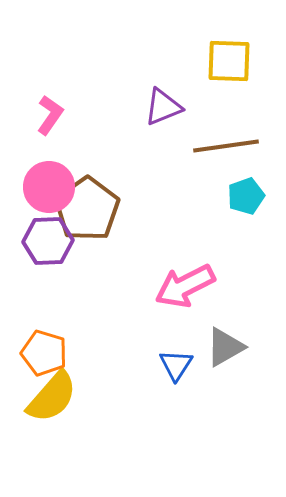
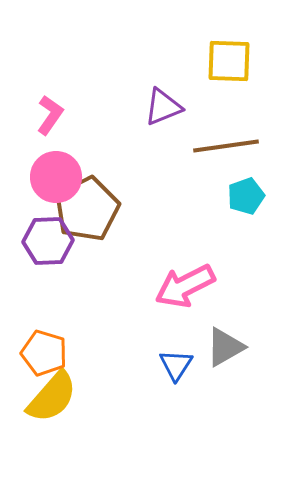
pink circle: moved 7 px right, 10 px up
brown pentagon: rotated 8 degrees clockwise
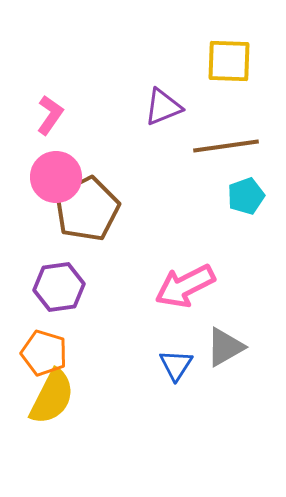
purple hexagon: moved 11 px right, 46 px down; rotated 6 degrees counterclockwise
yellow semicircle: rotated 14 degrees counterclockwise
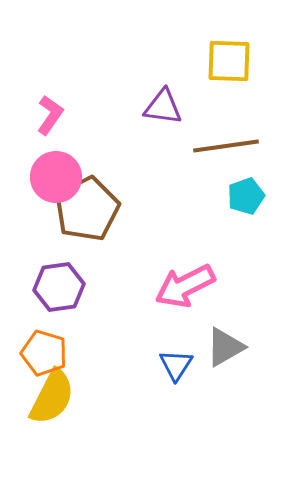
purple triangle: rotated 30 degrees clockwise
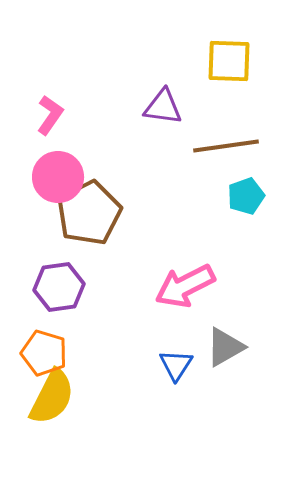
pink circle: moved 2 px right
brown pentagon: moved 2 px right, 4 px down
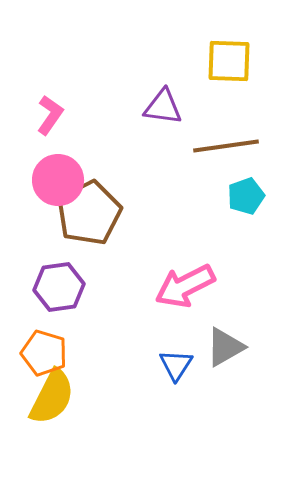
pink circle: moved 3 px down
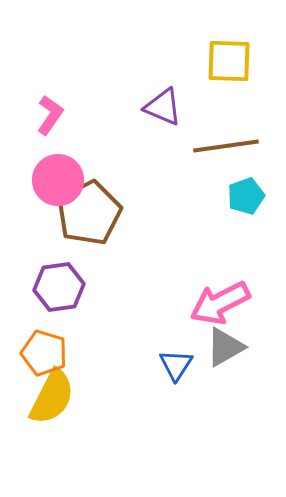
purple triangle: rotated 15 degrees clockwise
pink arrow: moved 35 px right, 17 px down
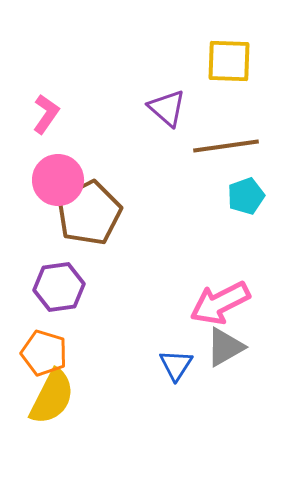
purple triangle: moved 4 px right, 1 px down; rotated 18 degrees clockwise
pink L-shape: moved 4 px left, 1 px up
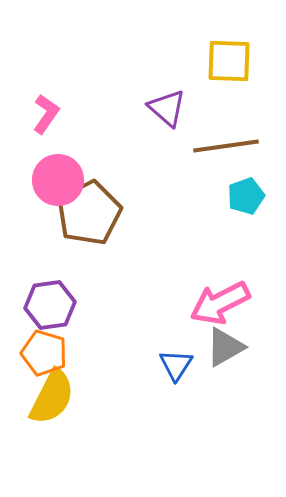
purple hexagon: moved 9 px left, 18 px down
